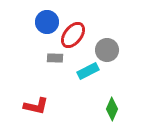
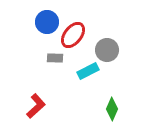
red L-shape: rotated 55 degrees counterclockwise
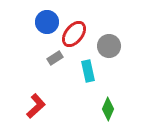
red ellipse: moved 1 px right, 1 px up
gray circle: moved 2 px right, 4 px up
gray rectangle: rotated 35 degrees counterclockwise
cyan rectangle: rotated 75 degrees counterclockwise
green diamond: moved 4 px left
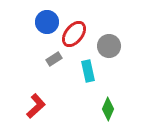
gray rectangle: moved 1 px left, 1 px down
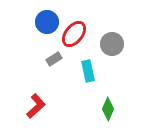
gray circle: moved 3 px right, 2 px up
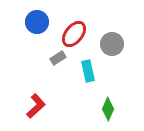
blue circle: moved 10 px left
gray rectangle: moved 4 px right, 1 px up
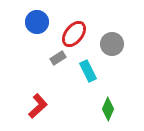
cyan rectangle: rotated 15 degrees counterclockwise
red L-shape: moved 2 px right
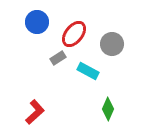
cyan rectangle: rotated 35 degrees counterclockwise
red L-shape: moved 3 px left, 6 px down
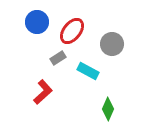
red ellipse: moved 2 px left, 3 px up
red L-shape: moved 8 px right, 20 px up
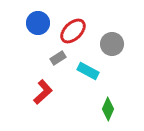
blue circle: moved 1 px right, 1 px down
red ellipse: moved 1 px right; rotated 8 degrees clockwise
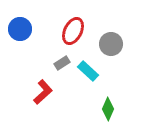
blue circle: moved 18 px left, 6 px down
red ellipse: rotated 20 degrees counterclockwise
gray circle: moved 1 px left
gray rectangle: moved 4 px right, 5 px down
cyan rectangle: rotated 15 degrees clockwise
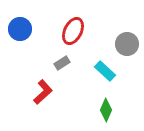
gray circle: moved 16 px right
cyan rectangle: moved 17 px right
green diamond: moved 2 px left, 1 px down
